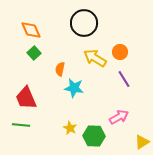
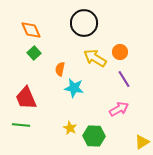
pink arrow: moved 8 px up
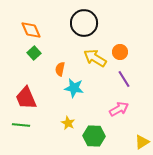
yellow star: moved 2 px left, 5 px up
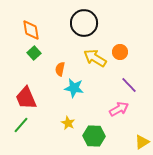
orange diamond: rotated 15 degrees clockwise
purple line: moved 5 px right, 6 px down; rotated 12 degrees counterclockwise
green line: rotated 54 degrees counterclockwise
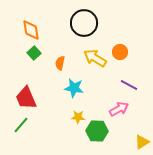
orange semicircle: moved 6 px up
purple line: rotated 18 degrees counterclockwise
yellow star: moved 10 px right, 6 px up; rotated 24 degrees counterclockwise
green hexagon: moved 3 px right, 5 px up
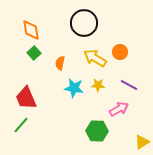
yellow star: moved 20 px right, 32 px up
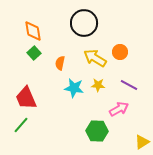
orange diamond: moved 2 px right, 1 px down
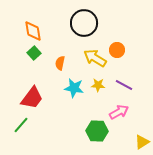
orange circle: moved 3 px left, 2 px up
purple line: moved 5 px left
red trapezoid: moved 6 px right; rotated 120 degrees counterclockwise
pink arrow: moved 3 px down
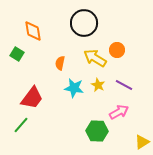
green square: moved 17 px left, 1 px down; rotated 16 degrees counterclockwise
yellow star: rotated 24 degrees clockwise
